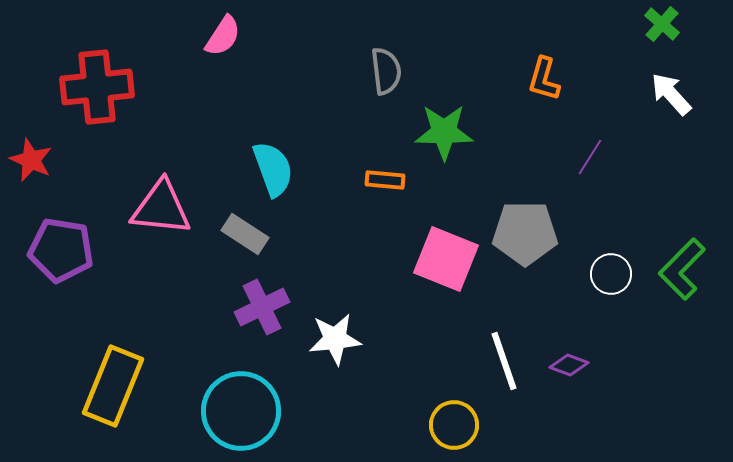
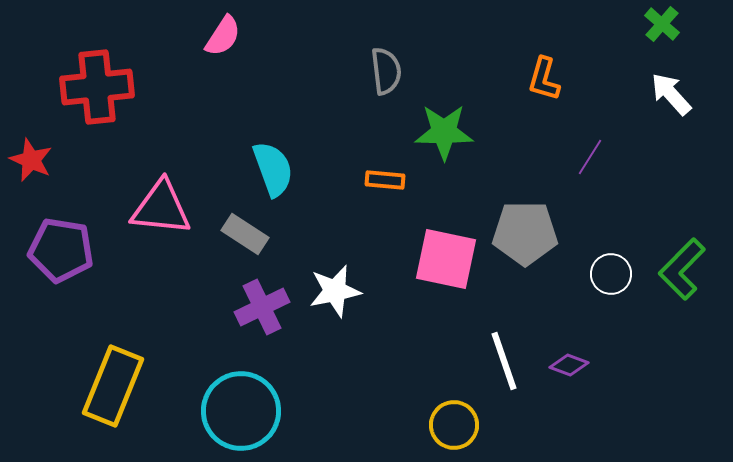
pink square: rotated 10 degrees counterclockwise
white star: moved 48 px up; rotated 6 degrees counterclockwise
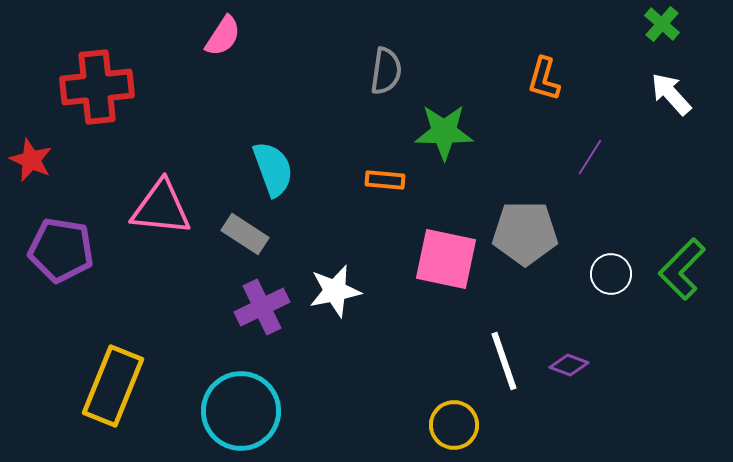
gray semicircle: rotated 15 degrees clockwise
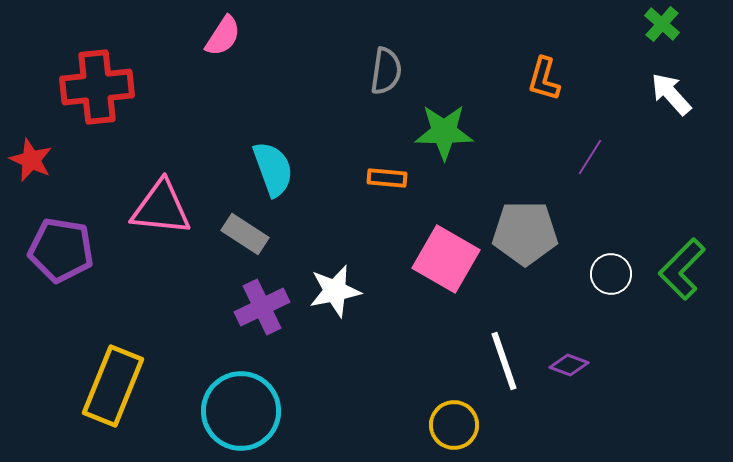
orange rectangle: moved 2 px right, 2 px up
pink square: rotated 18 degrees clockwise
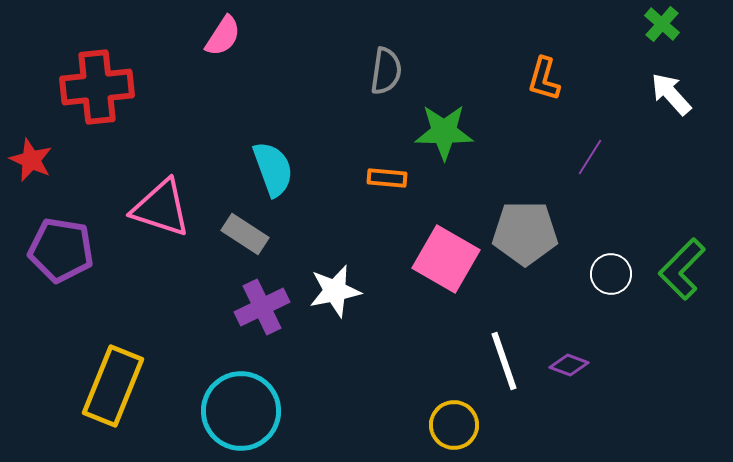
pink triangle: rotated 12 degrees clockwise
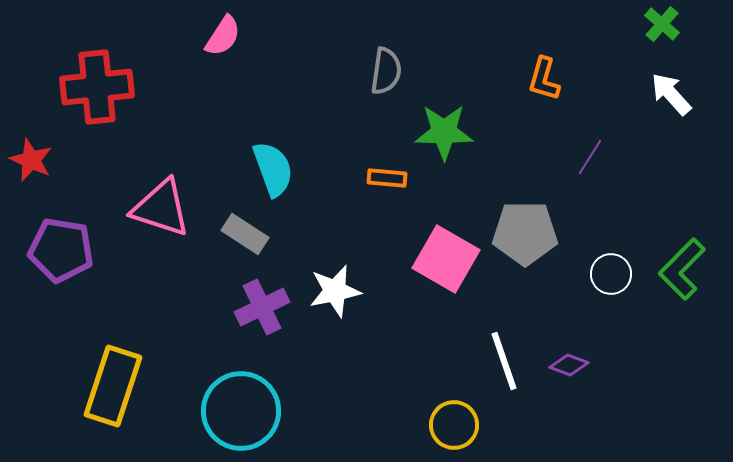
yellow rectangle: rotated 4 degrees counterclockwise
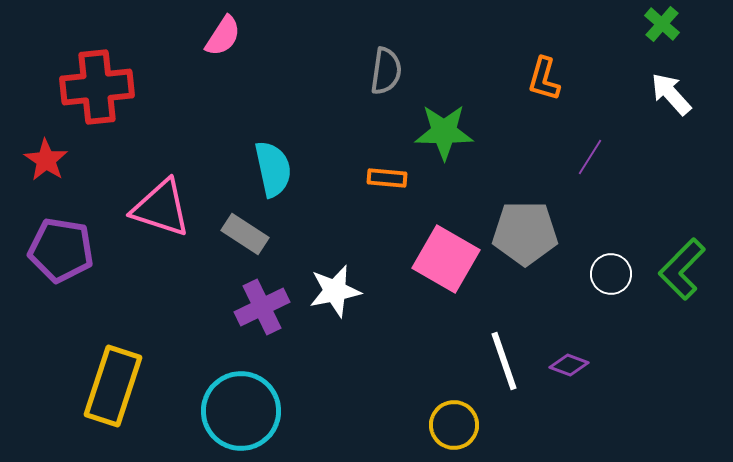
red star: moved 15 px right; rotated 9 degrees clockwise
cyan semicircle: rotated 8 degrees clockwise
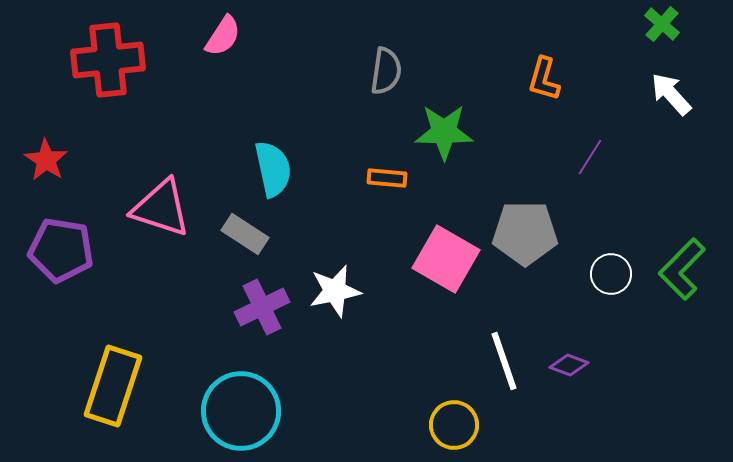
red cross: moved 11 px right, 27 px up
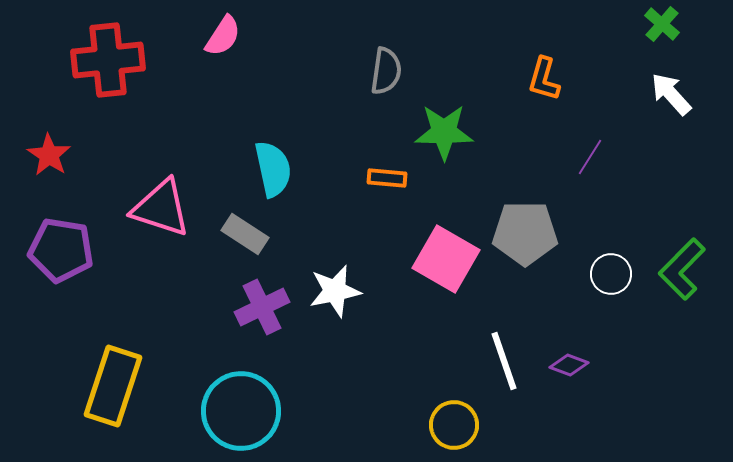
red star: moved 3 px right, 5 px up
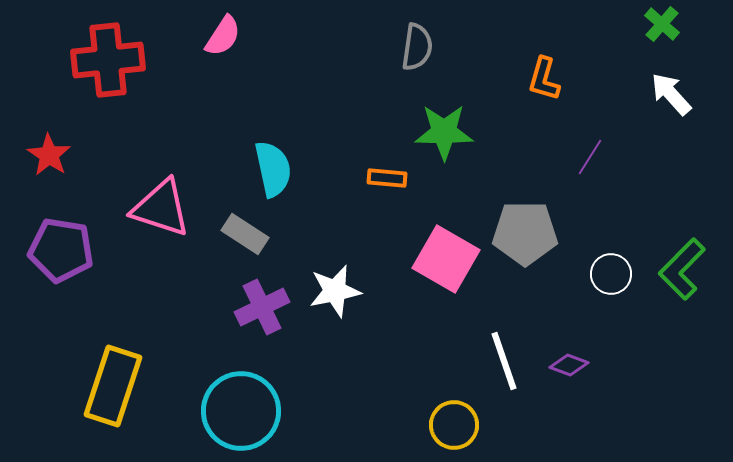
gray semicircle: moved 31 px right, 24 px up
